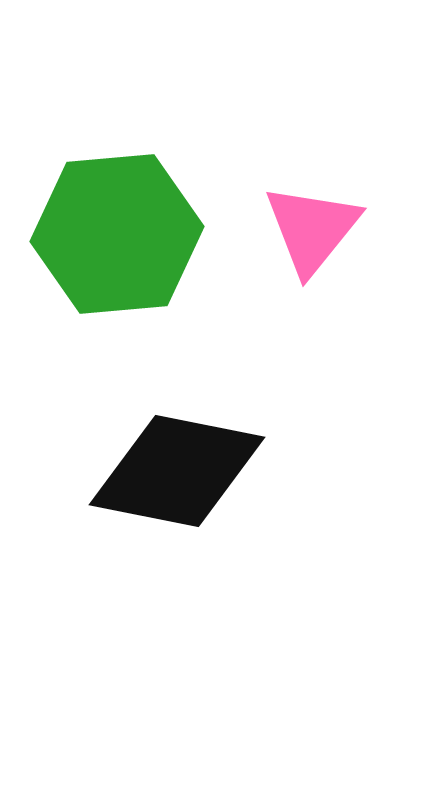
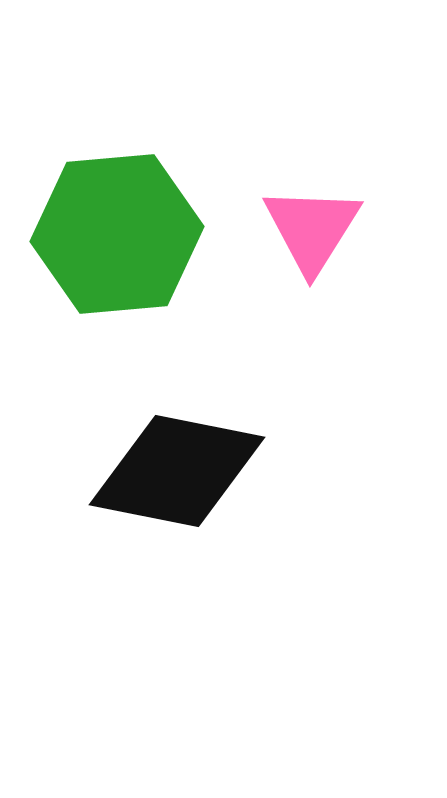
pink triangle: rotated 7 degrees counterclockwise
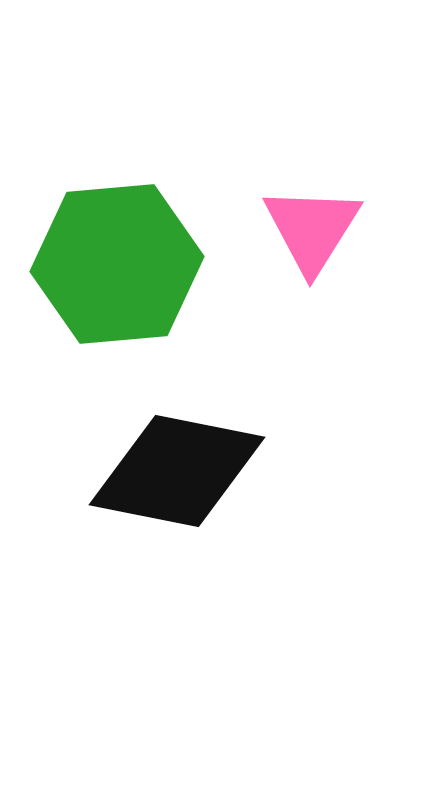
green hexagon: moved 30 px down
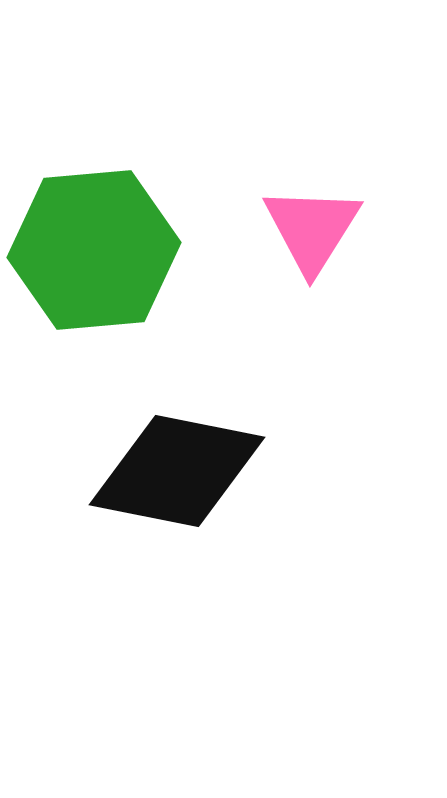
green hexagon: moved 23 px left, 14 px up
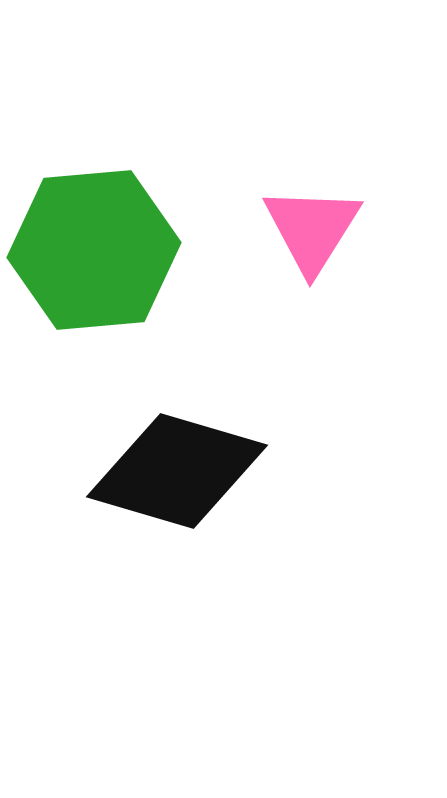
black diamond: rotated 5 degrees clockwise
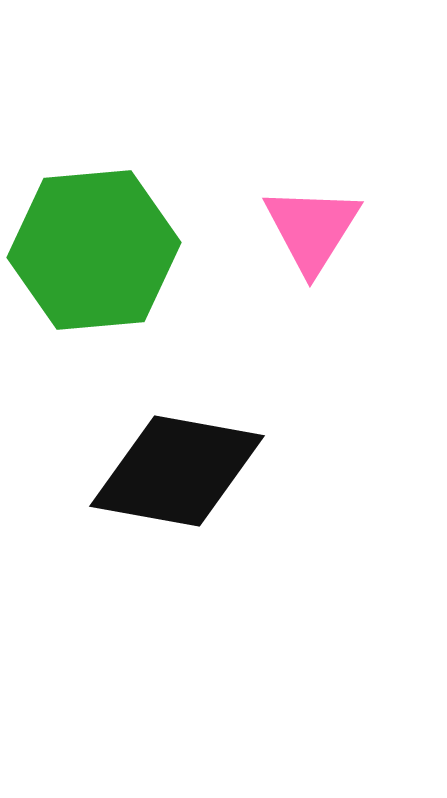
black diamond: rotated 6 degrees counterclockwise
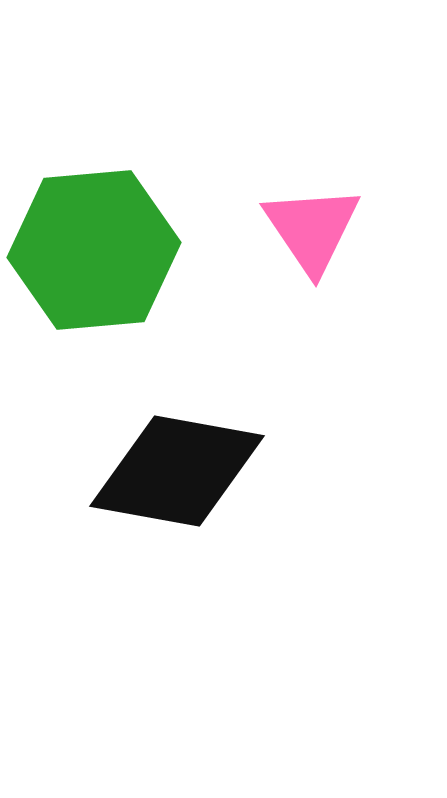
pink triangle: rotated 6 degrees counterclockwise
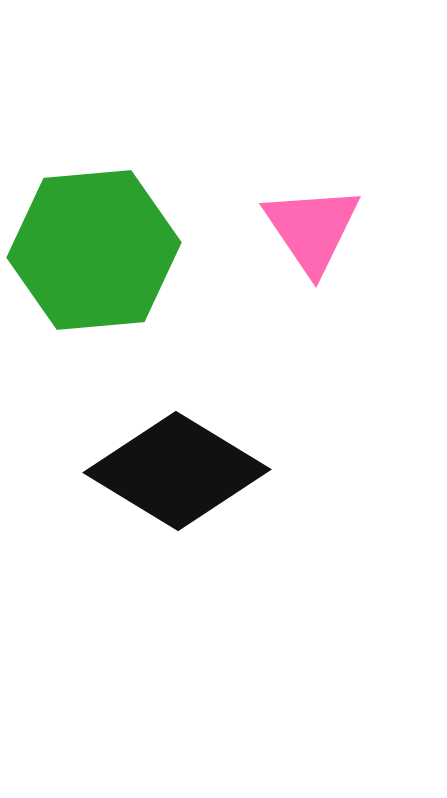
black diamond: rotated 21 degrees clockwise
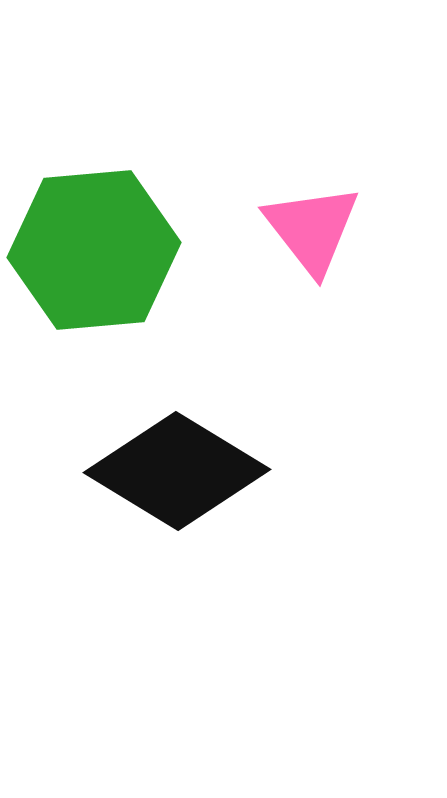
pink triangle: rotated 4 degrees counterclockwise
